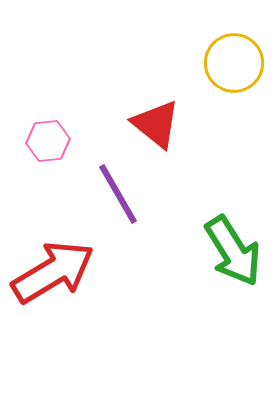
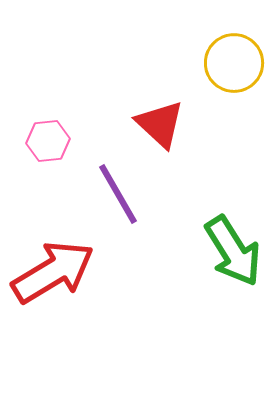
red triangle: moved 4 px right; rotated 4 degrees clockwise
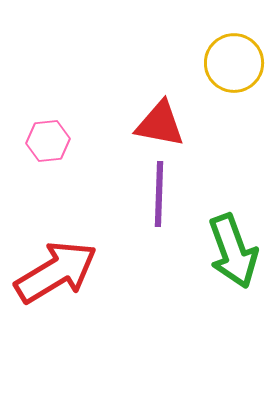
red triangle: rotated 32 degrees counterclockwise
purple line: moved 41 px right; rotated 32 degrees clockwise
green arrow: rotated 12 degrees clockwise
red arrow: moved 3 px right
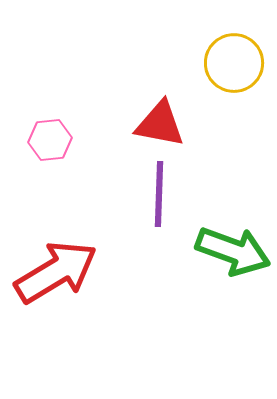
pink hexagon: moved 2 px right, 1 px up
green arrow: rotated 50 degrees counterclockwise
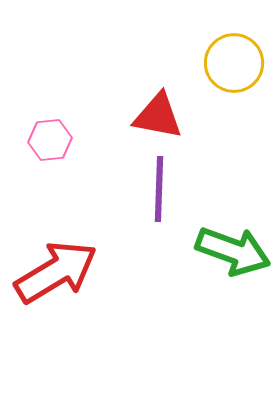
red triangle: moved 2 px left, 8 px up
purple line: moved 5 px up
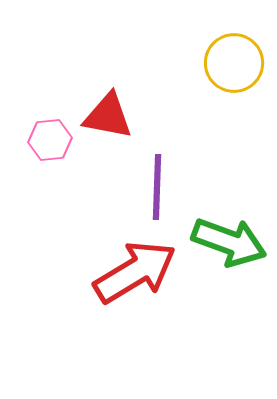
red triangle: moved 50 px left
purple line: moved 2 px left, 2 px up
green arrow: moved 4 px left, 9 px up
red arrow: moved 79 px right
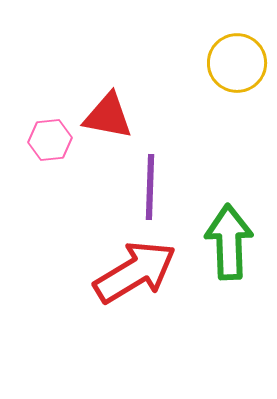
yellow circle: moved 3 px right
purple line: moved 7 px left
green arrow: rotated 112 degrees counterclockwise
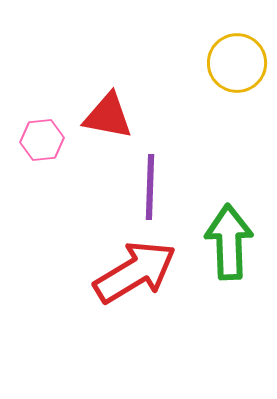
pink hexagon: moved 8 px left
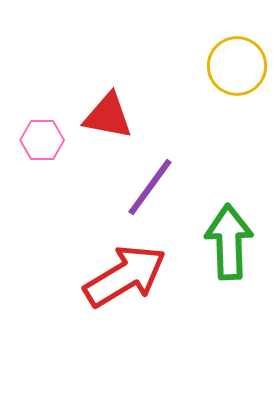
yellow circle: moved 3 px down
pink hexagon: rotated 6 degrees clockwise
purple line: rotated 34 degrees clockwise
red arrow: moved 10 px left, 4 px down
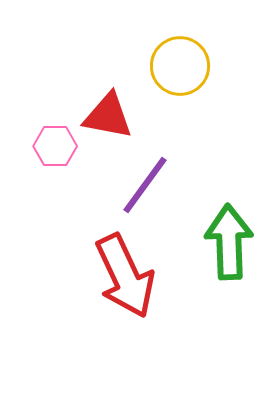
yellow circle: moved 57 px left
pink hexagon: moved 13 px right, 6 px down
purple line: moved 5 px left, 2 px up
red arrow: rotated 96 degrees clockwise
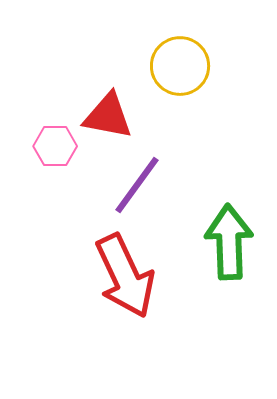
purple line: moved 8 px left
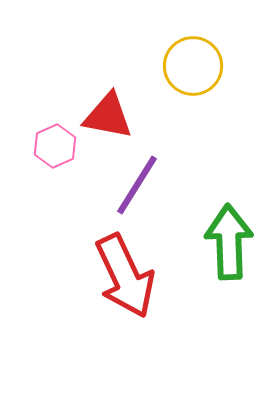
yellow circle: moved 13 px right
pink hexagon: rotated 24 degrees counterclockwise
purple line: rotated 4 degrees counterclockwise
